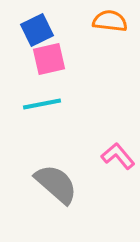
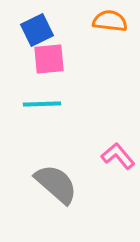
pink square: rotated 8 degrees clockwise
cyan line: rotated 9 degrees clockwise
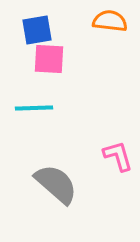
blue square: rotated 16 degrees clockwise
pink square: rotated 8 degrees clockwise
cyan line: moved 8 px left, 4 px down
pink L-shape: rotated 24 degrees clockwise
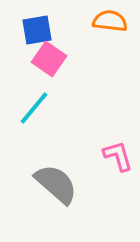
pink square: rotated 32 degrees clockwise
cyan line: rotated 48 degrees counterclockwise
